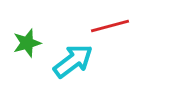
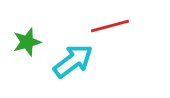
green star: moved 1 px up
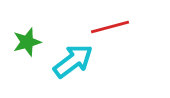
red line: moved 1 px down
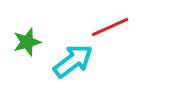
red line: rotated 9 degrees counterclockwise
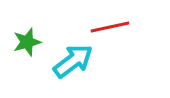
red line: rotated 12 degrees clockwise
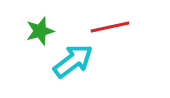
green star: moved 13 px right, 11 px up
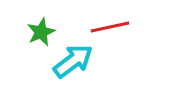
green star: moved 1 px right, 1 px down; rotated 8 degrees counterclockwise
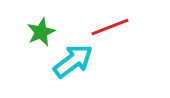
red line: rotated 9 degrees counterclockwise
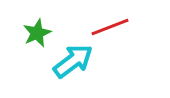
green star: moved 4 px left, 1 px down
